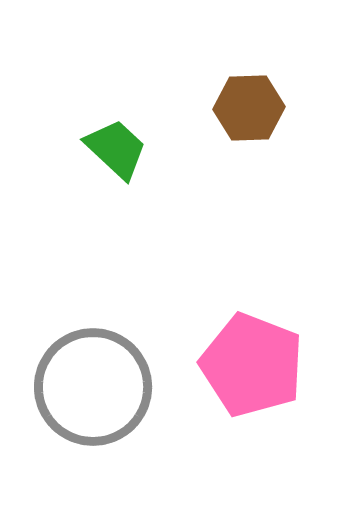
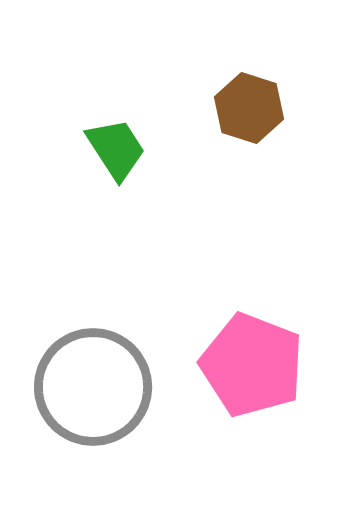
brown hexagon: rotated 20 degrees clockwise
green trapezoid: rotated 14 degrees clockwise
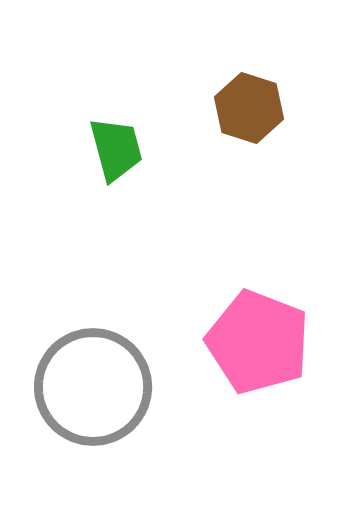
green trapezoid: rotated 18 degrees clockwise
pink pentagon: moved 6 px right, 23 px up
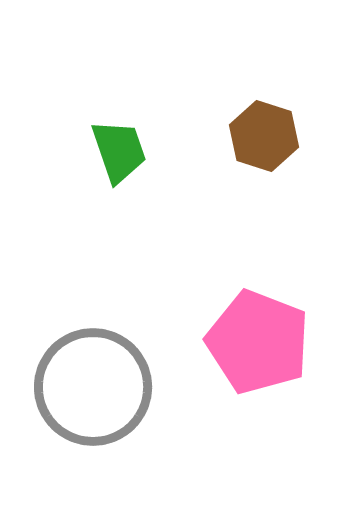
brown hexagon: moved 15 px right, 28 px down
green trapezoid: moved 3 px right, 2 px down; rotated 4 degrees counterclockwise
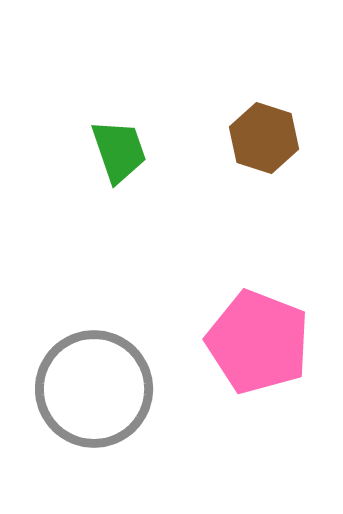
brown hexagon: moved 2 px down
gray circle: moved 1 px right, 2 px down
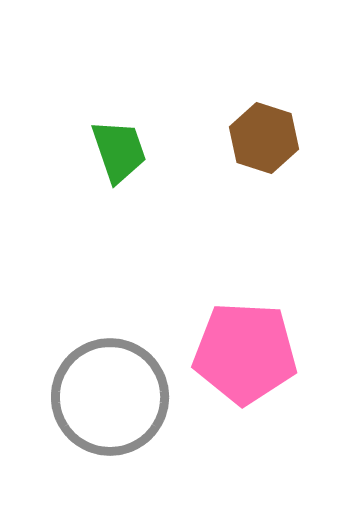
pink pentagon: moved 13 px left, 11 px down; rotated 18 degrees counterclockwise
gray circle: moved 16 px right, 8 px down
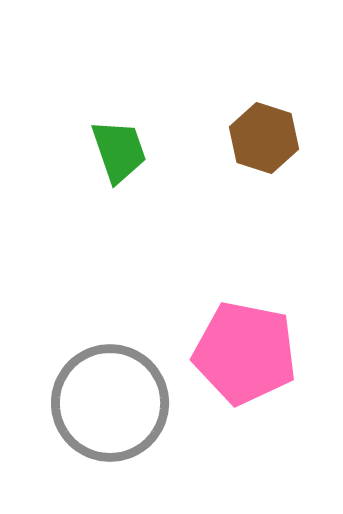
pink pentagon: rotated 8 degrees clockwise
gray circle: moved 6 px down
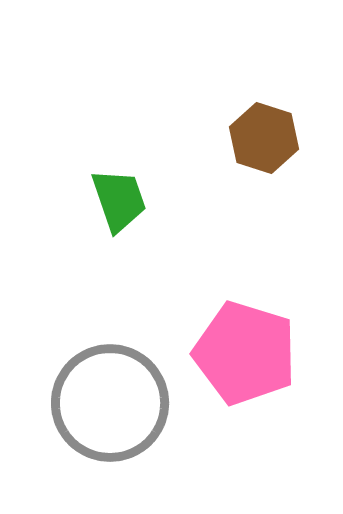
green trapezoid: moved 49 px down
pink pentagon: rotated 6 degrees clockwise
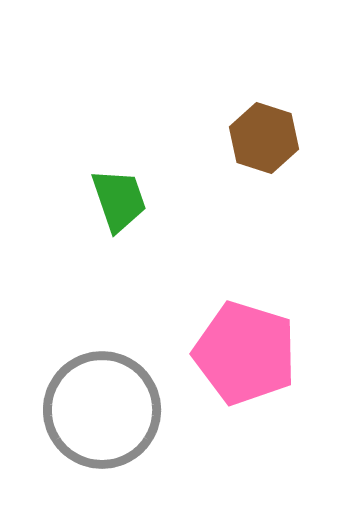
gray circle: moved 8 px left, 7 px down
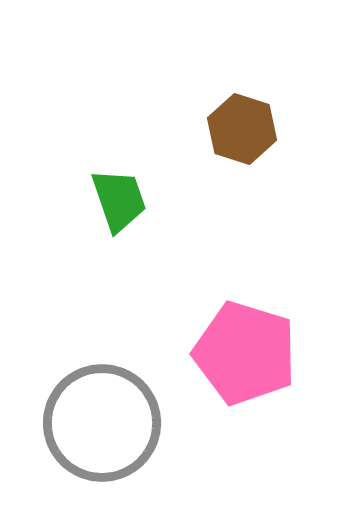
brown hexagon: moved 22 px left, 9 px up
gray circle: moved 13 px down
